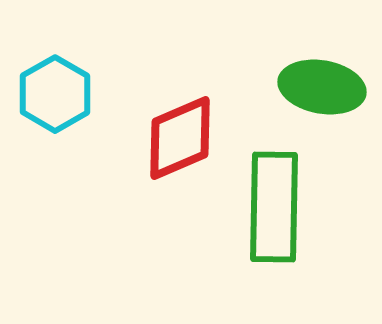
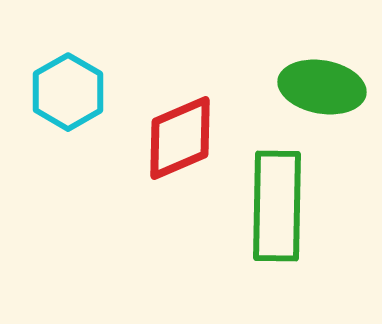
cyan hexagon: moved 13 px right, 2 px up
green rectangle: moved 3 px right, 1 px up
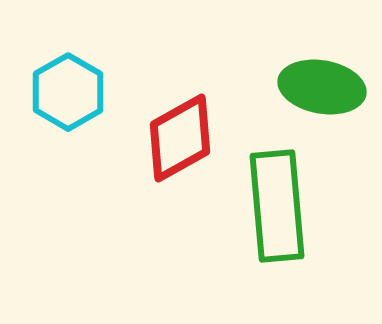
red diamond: rotated 6 degrees counterclockwise
green rectangle: rotated 6 degrees counterclockwise
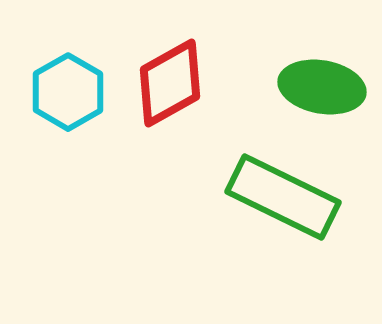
red diamond: moved 10 px left, 55 px up
green rectangle: moved 6 px right, 9 px up; rotated 59 degrees counterclockwise
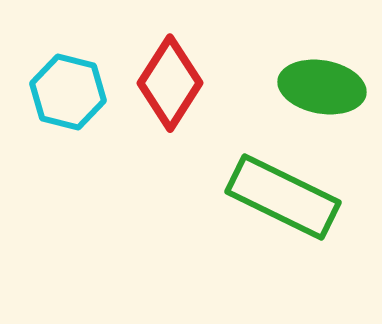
red diamond: rotated 28 degrees counterclockwise
cyan hexagon: rotated 16 degrees counterclockwise
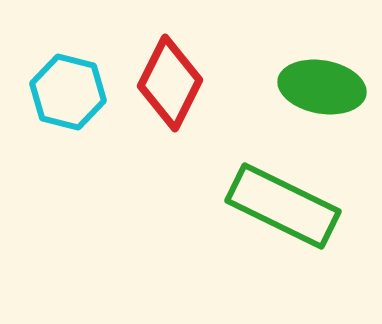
red diamond: rotated 6 degrees counterclockwise
green rectangle: moved 9 px down
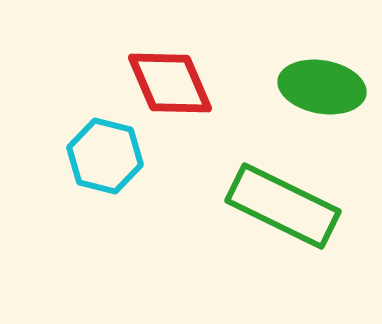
red diamond: rotated 50 degrees counterclockwise
cyan hexagon: moved 37 px right, 64 px down
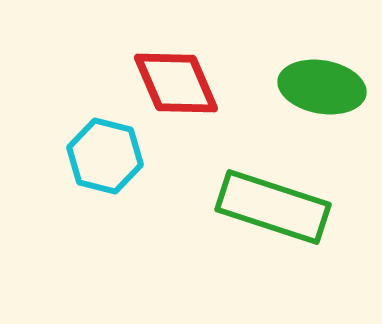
red diamond: moved 6 px right
green rectangle: moved 10 px left, 1 px down; rotated 8 degrees counterclockwise
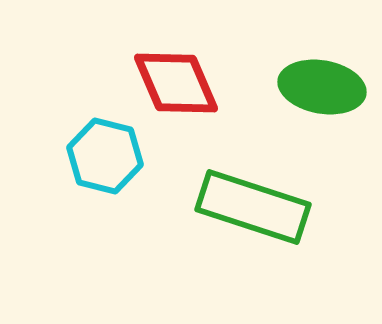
green rectangle: moved 20 px left
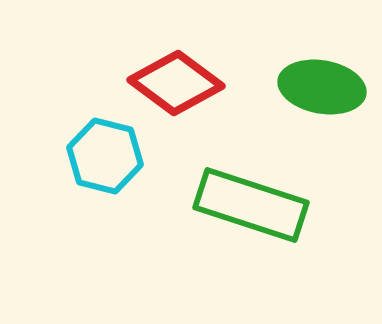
red diamond: rotated 30 degrees counterclockwise
green rectangle: moved 2 px left, 2 px up
